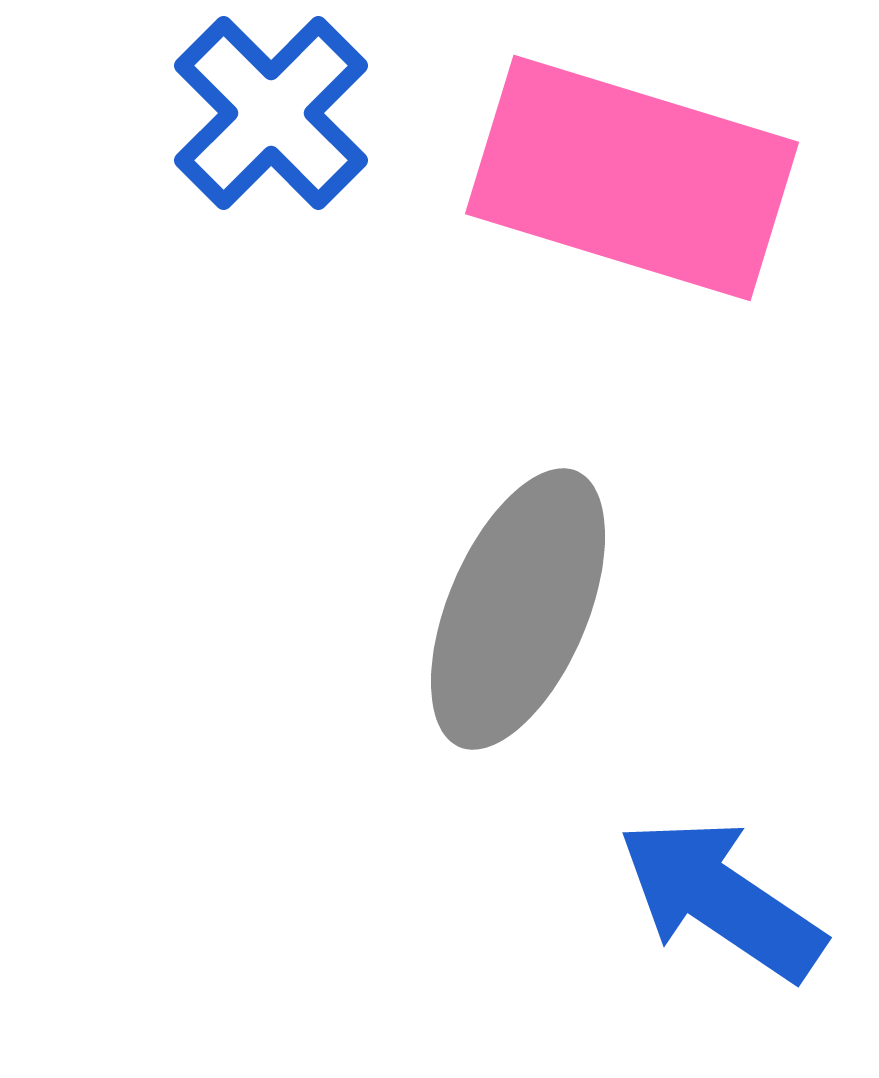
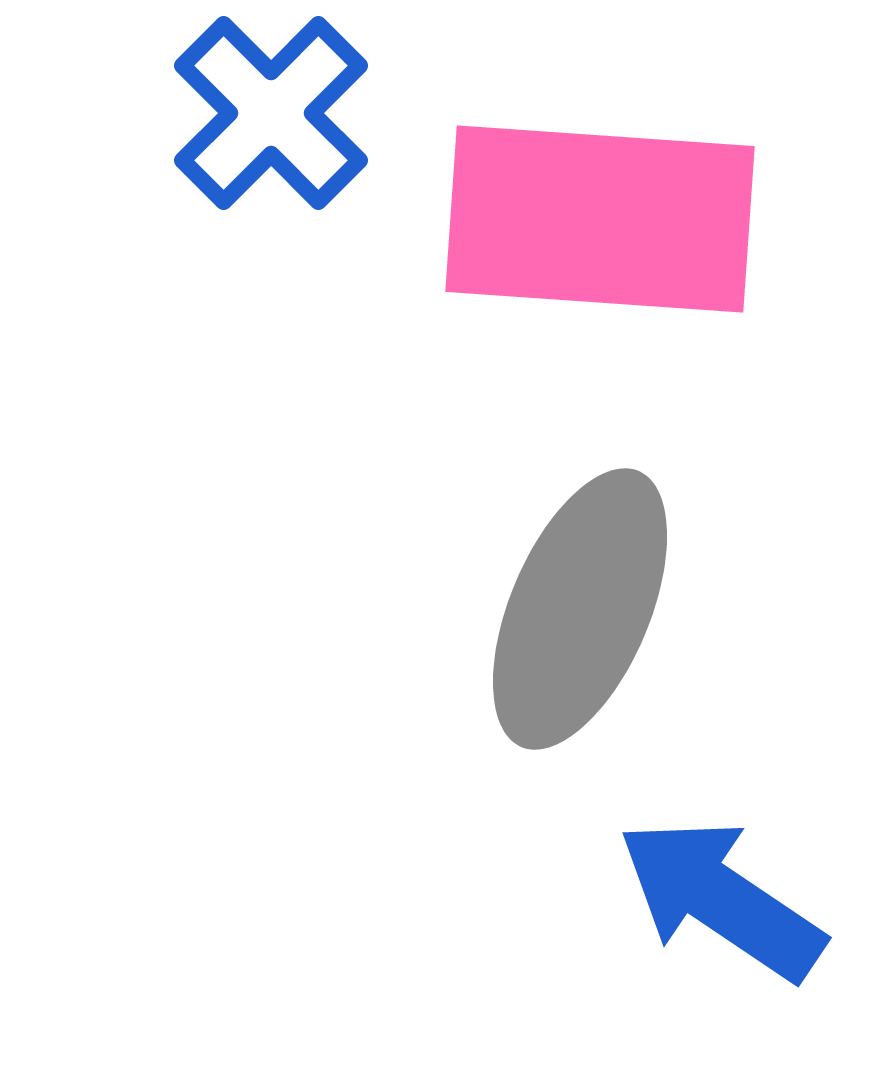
pink rectangle: moved 32 px left, 41 px down; rotated 13 degrees counterclockwise
gray ellipse: moved 62 px right
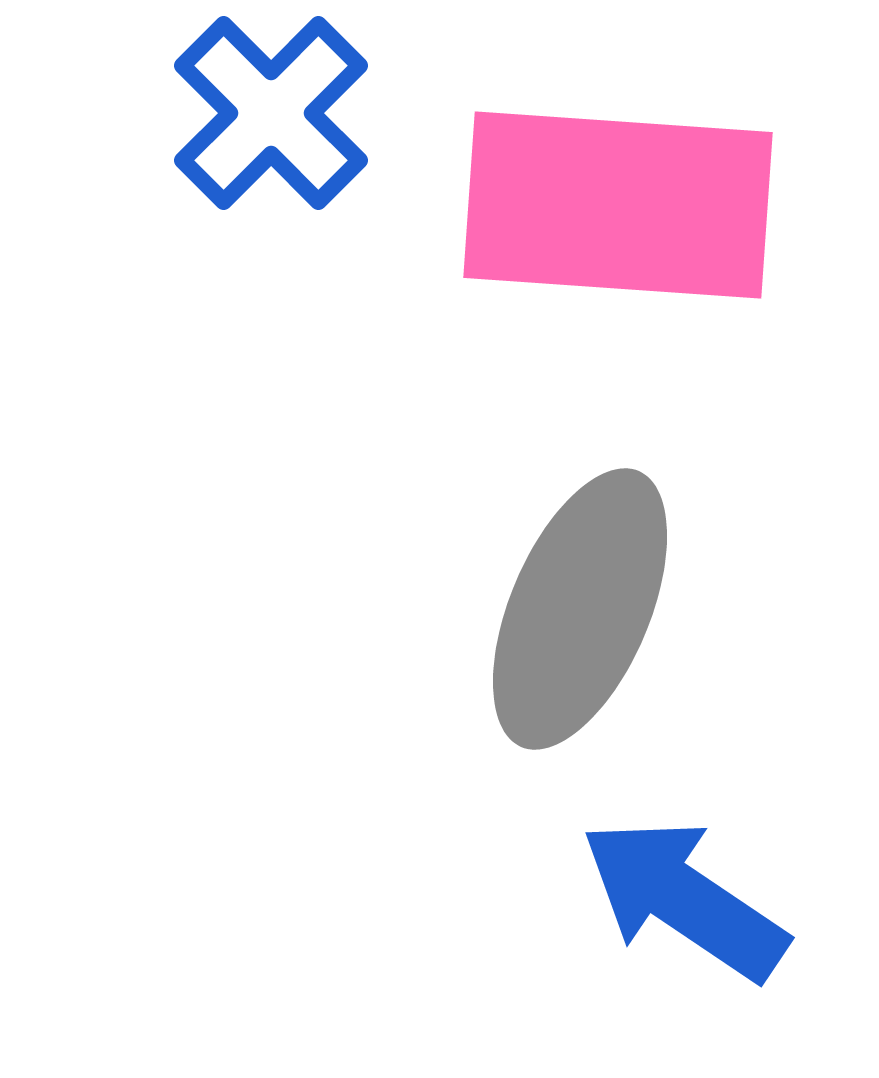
pink rectangle: moved 18 px right, 14 px up
blue arrow: moved 37 px left
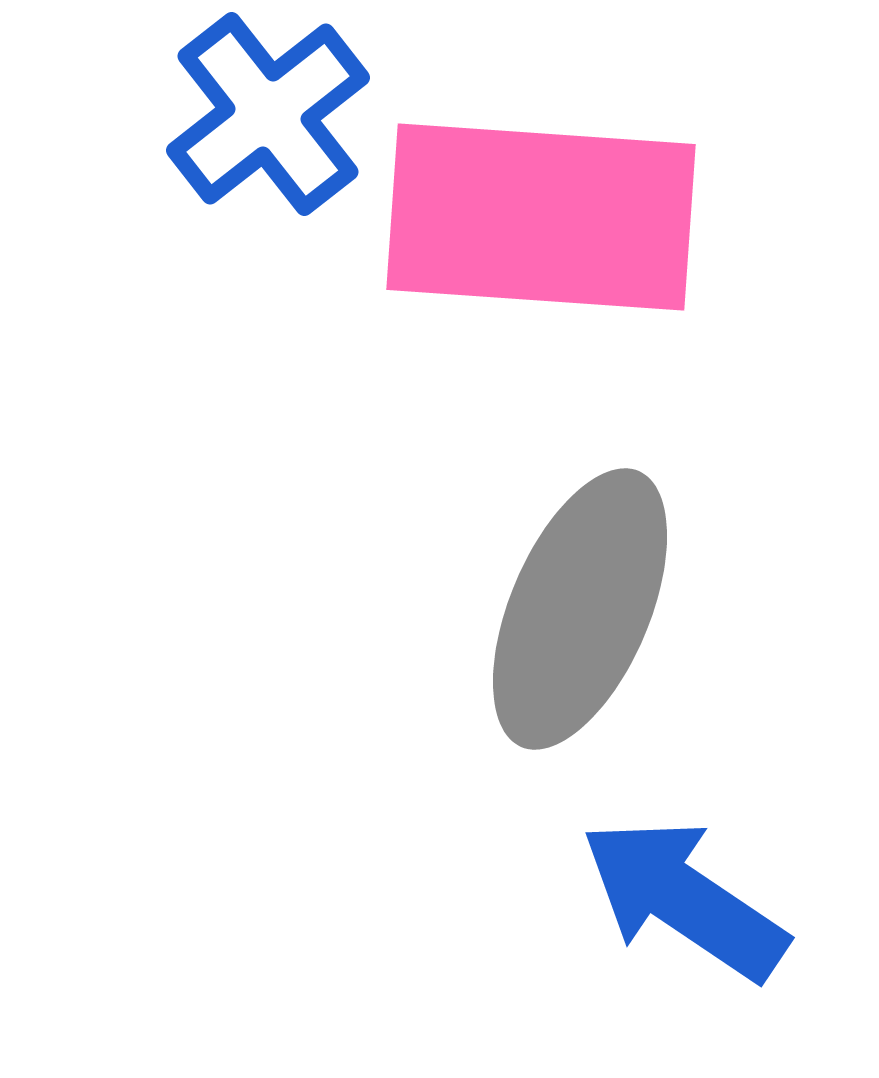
blue cross: moved 3 px left, 1 px down; rotated 7 degrees clockwise
pink rectangle: moved 77 px left, 12 px down
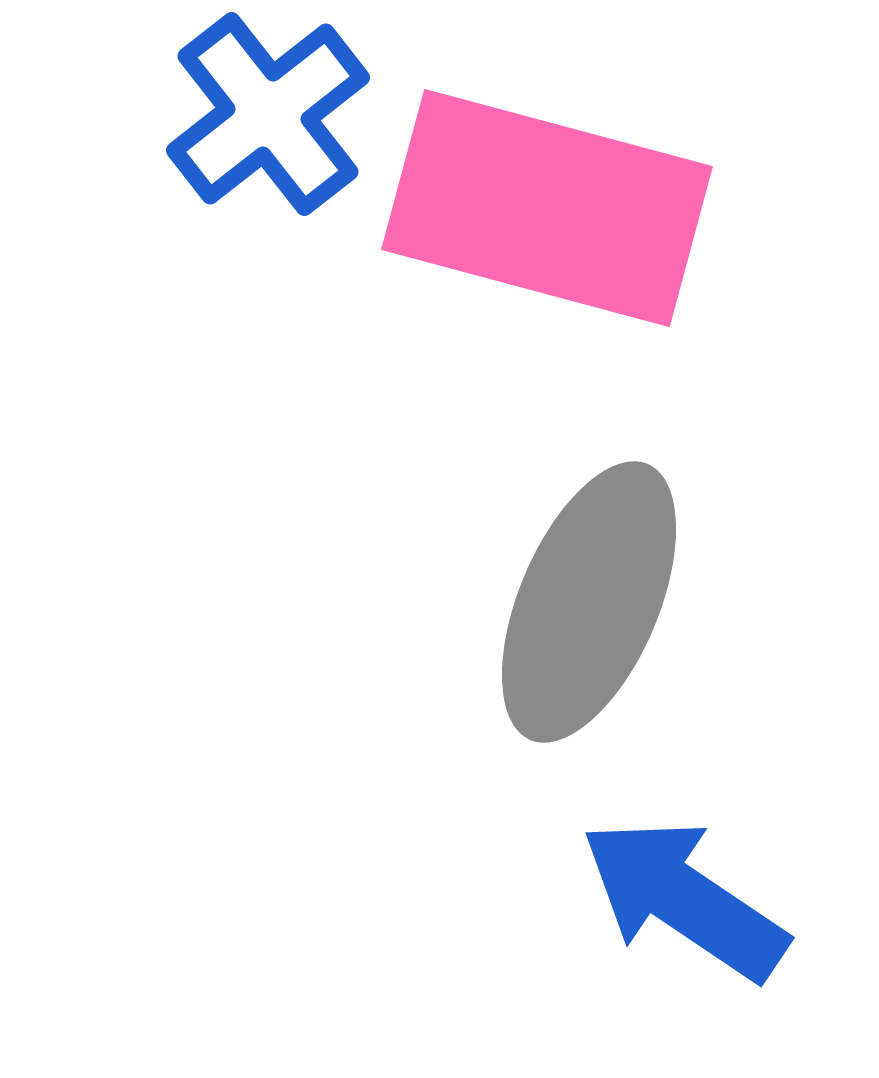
pink rectangle: moved 6 px right, 9 px up; rotated 11 degrees clockwise
gray ellipse: moved 9 px right, 7 px up
